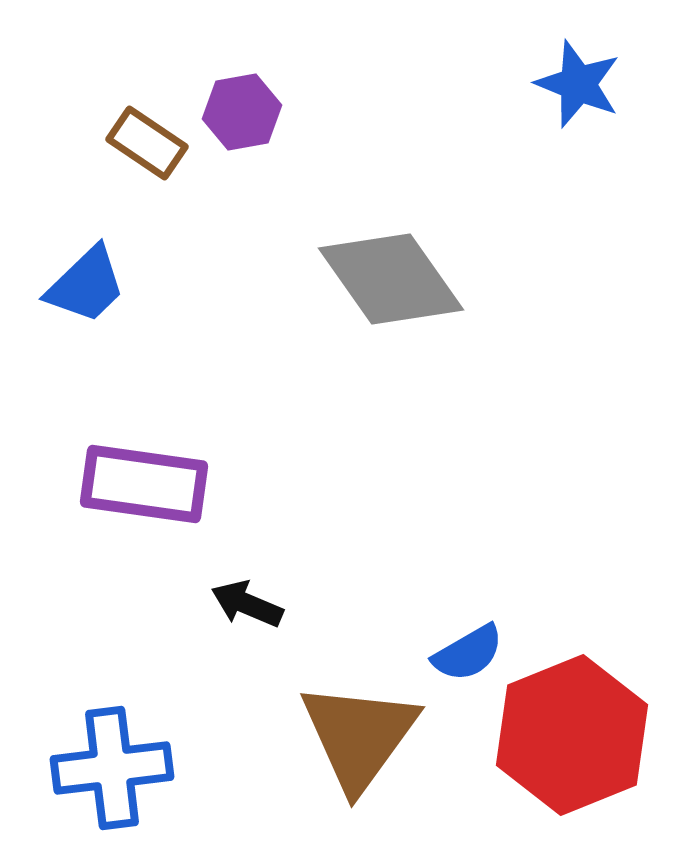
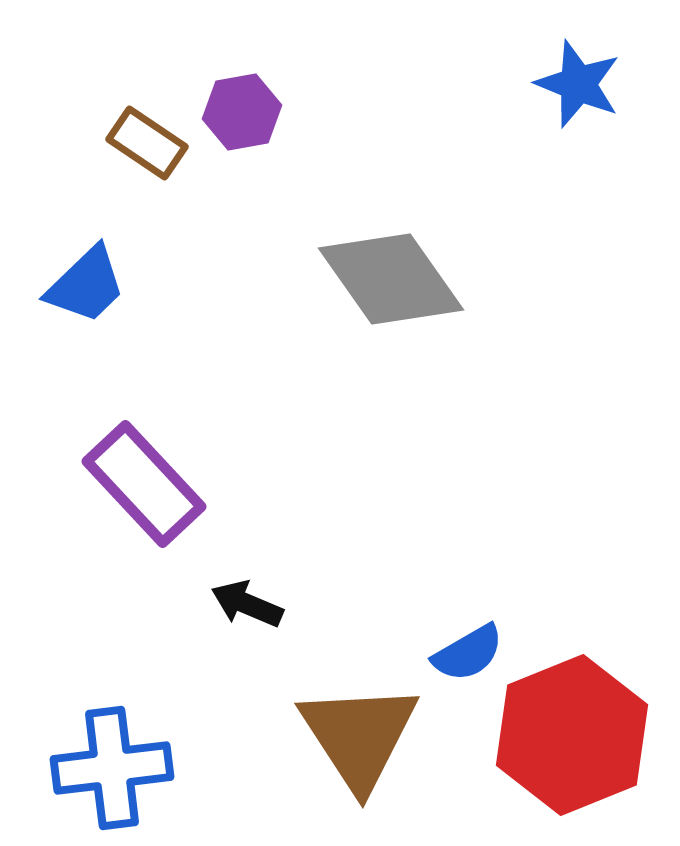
purple rectangle: rotated 39 degrees clockwise
brown triangle: rotated 9 degrees counterclockwise
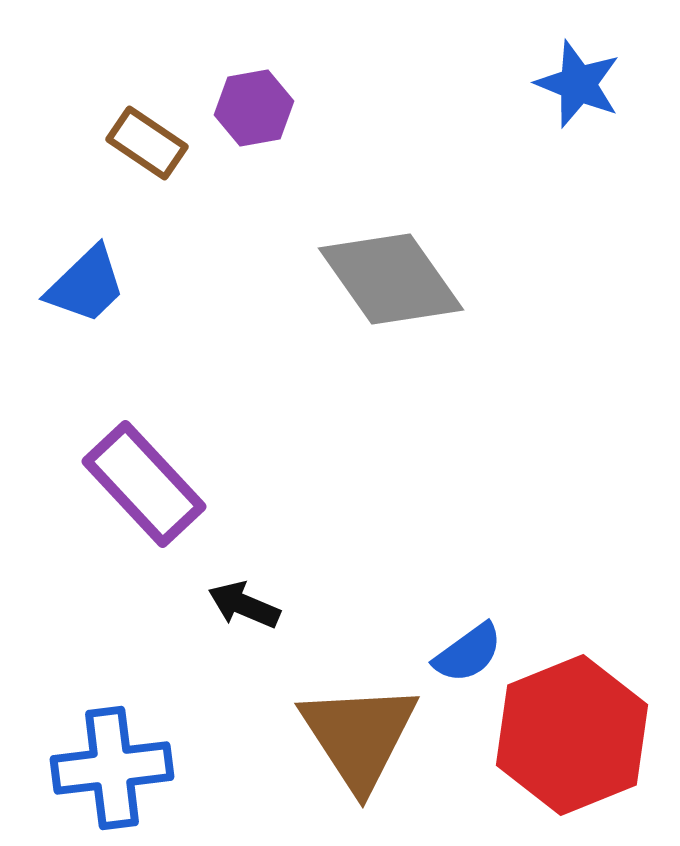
purple hexagon: moved 12 px right, 4 px up
black arrow: moved 3 px left, 1 px down
blue semicircle: rotated 6 degrees counterclockwise
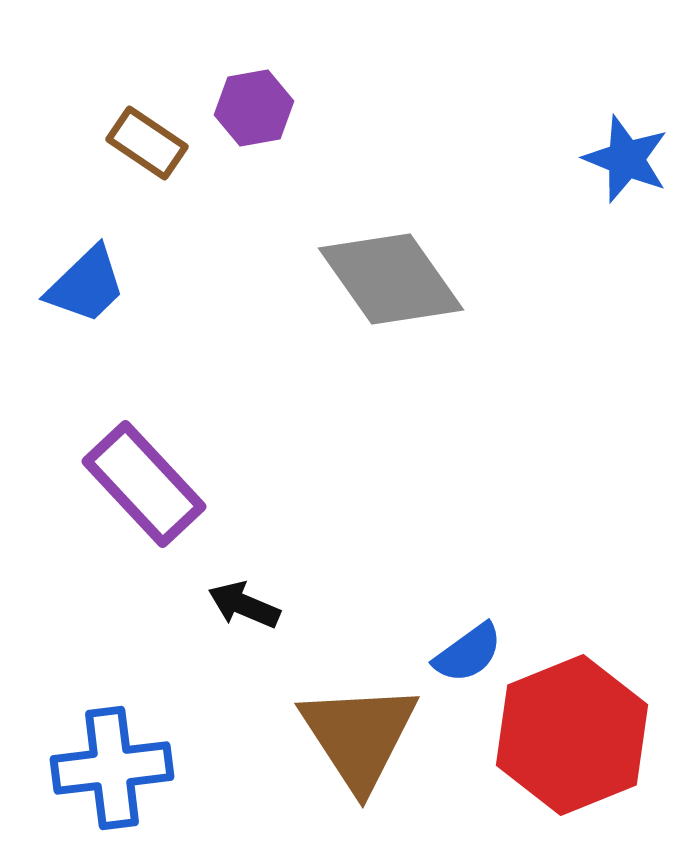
blue star: moved 48 px right, 75 px down
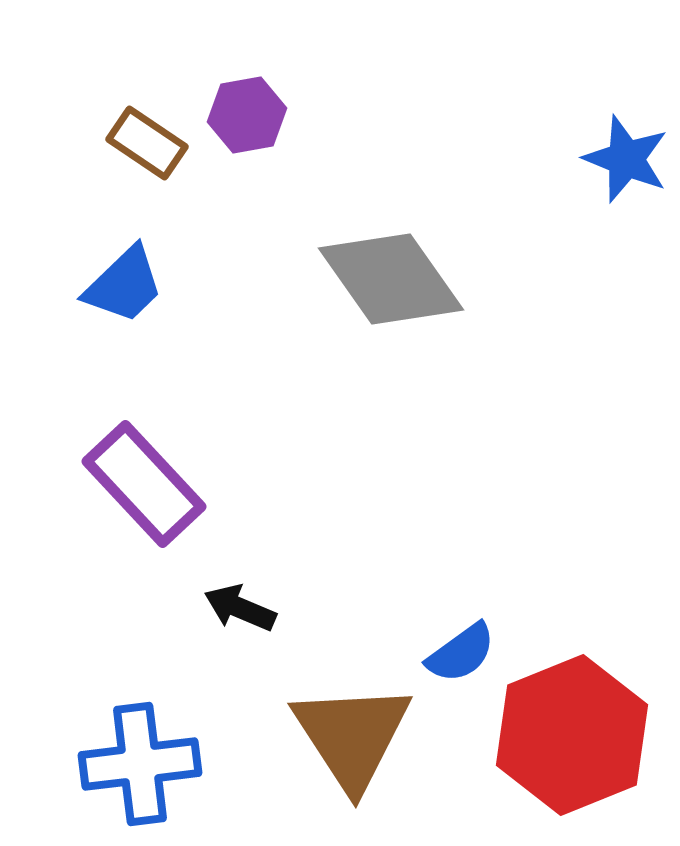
purple hexagon: moved 7 px left, 7 px down
blue trapezoid: moved 38 px right
black arrow: moved 4 px left, 3 px down
blue semicircle: moved 7 px left
brown triangle: moved 7 px left
blue cross: moved 28 px right, 4 px up
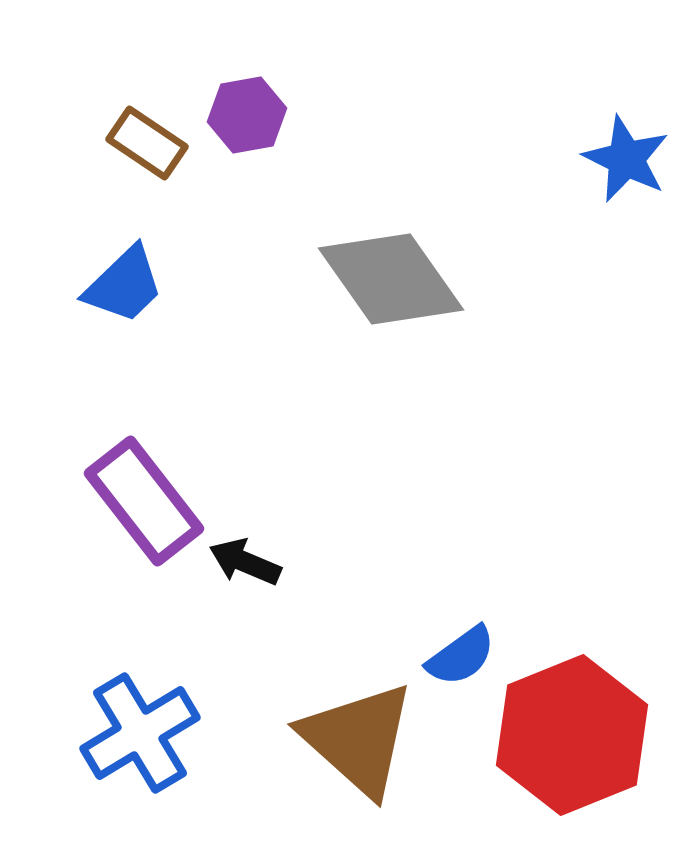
blue star: rotated 4 degrees clockwise
purple rectangle: moved 17 px down; rotated 5 degrees clockwise
black arrow: moved 5 px right, 46 px up
blue semicircle: moved 3 px down
brown triangle: moved 6 px right, 3 px down; rotated 15 degrees counterclockwise
blue cross: moved 31 px up; rotated 24 degrees counterclockwise
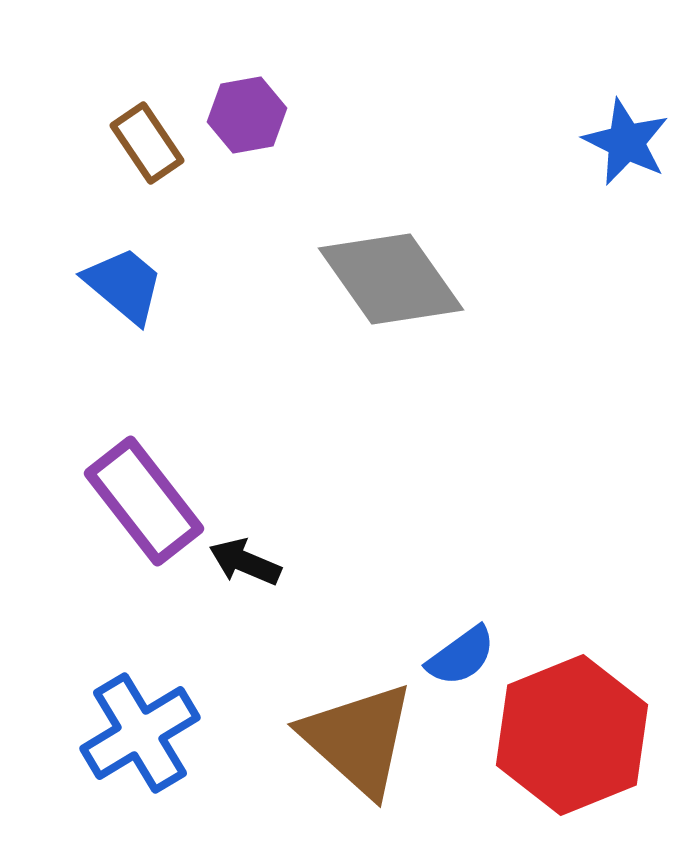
brown rectangle: rotated 22 degrees clockwise
blue star: moved 17 px up
blue trapezoid: rotated 96 degrees counterclockwise
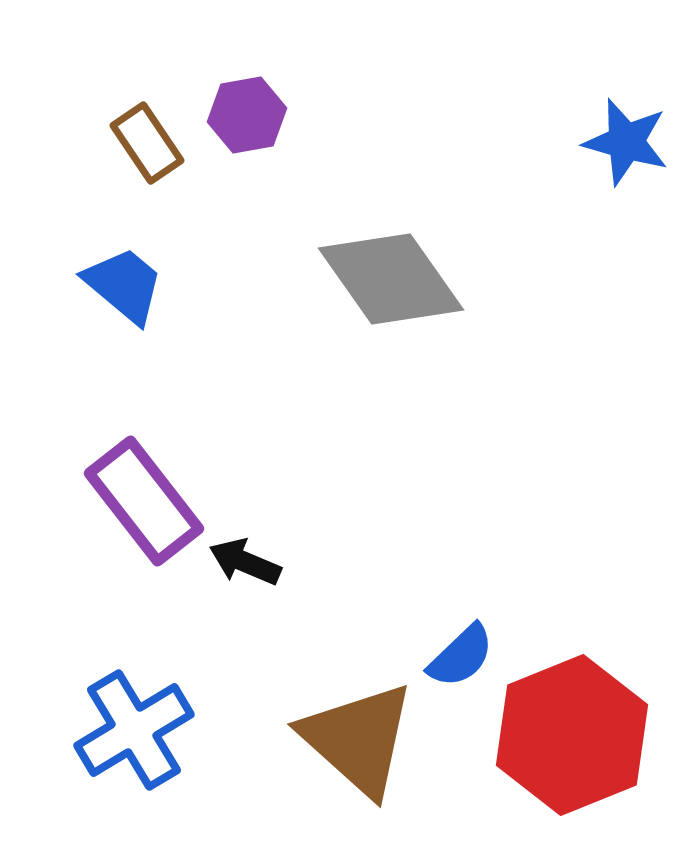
blue star: rotated 10 degrees counterclockwise
blue semicircle: rotated 8 degrees counterclockwise
blue cross: moved 6 px left, 3 px up
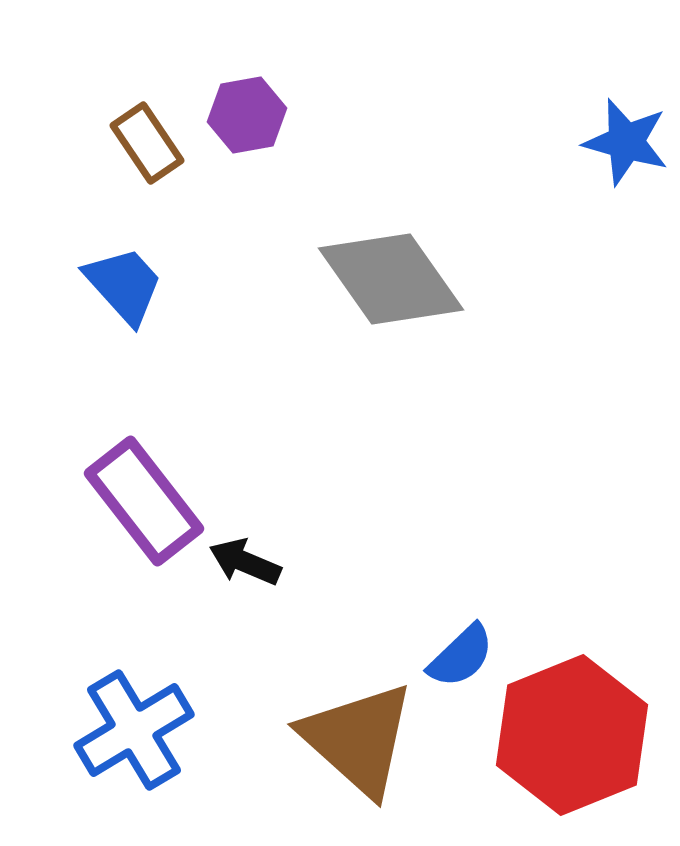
blue trapezoid: rotated 8 degrees clockwise
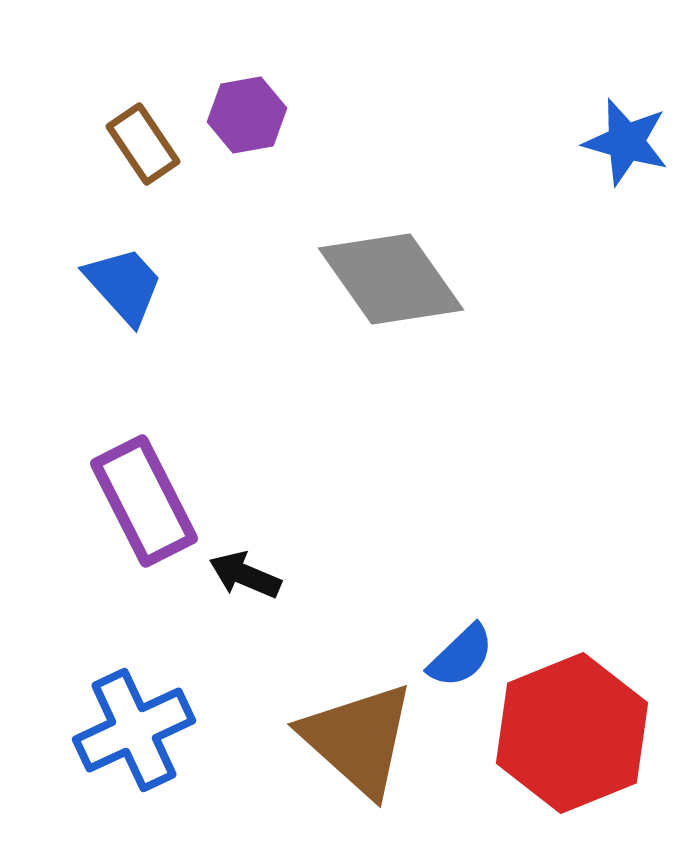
brown rectangle: moved 4 px left, 1 px down
purple rectangle: rotated 11 degrees clockwise
black arrow: moved 13 px down
blue cross: rotated 6 degrees clockwise
red hexagon: moved 2 px up
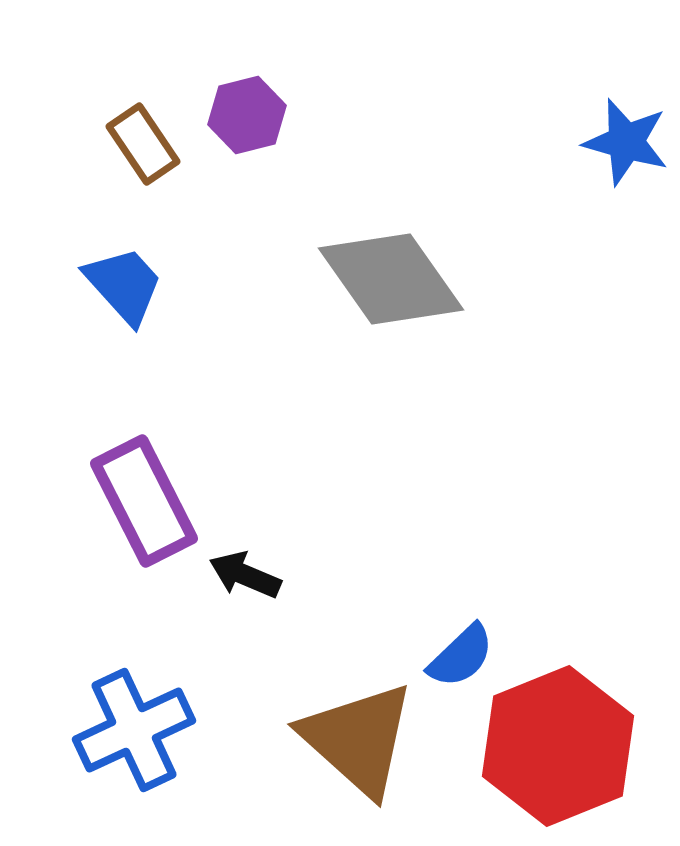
purple hexagon: rotated 4 degrees counterclockwise
red hexagon: moved 14 px left, 13 px down
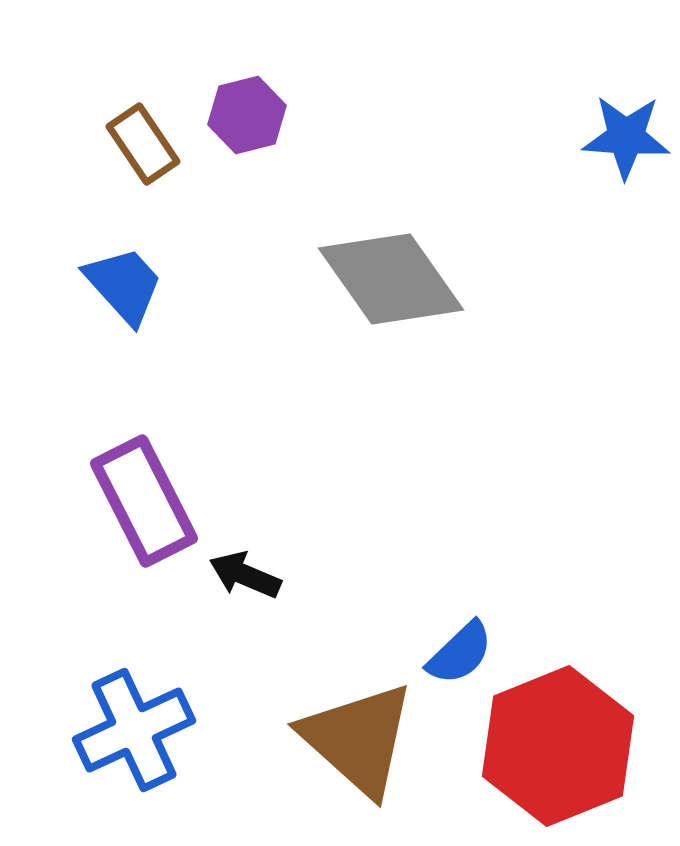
blue star: moved 5 px up; rotated 12 degrees counterclockwise
blue semicircle: moved 1 px left, 3 px up
